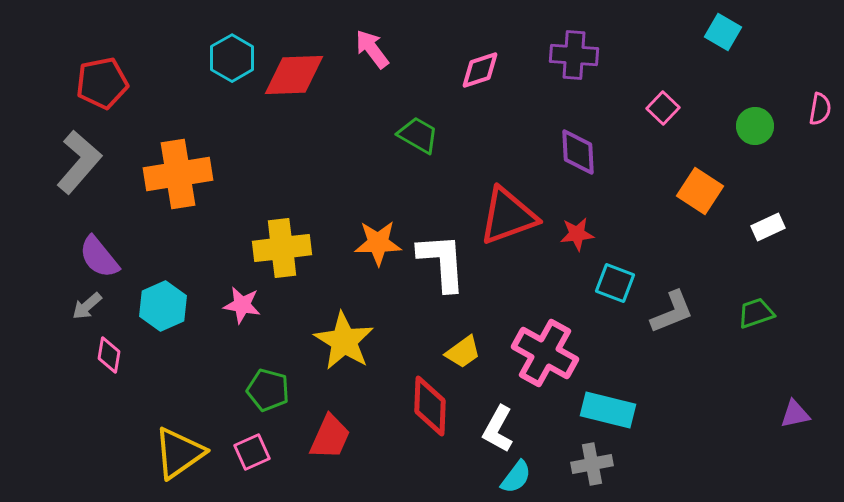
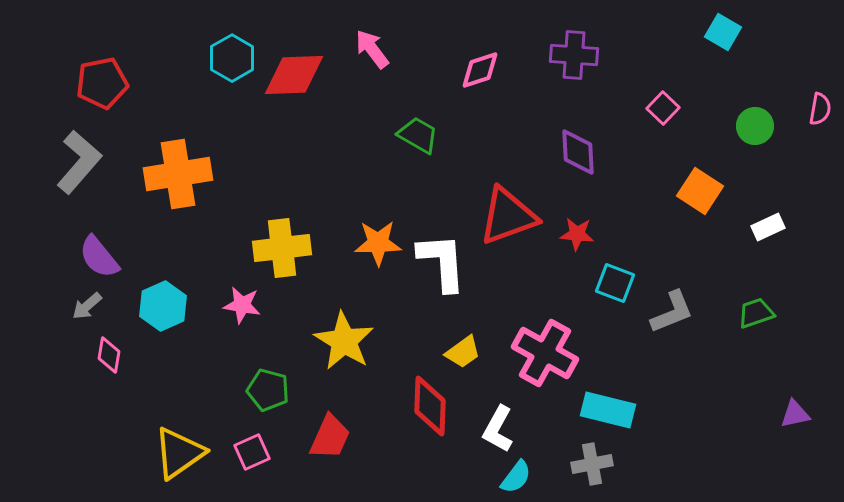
red star at (577, 234): rotated 12 degrees clockwise
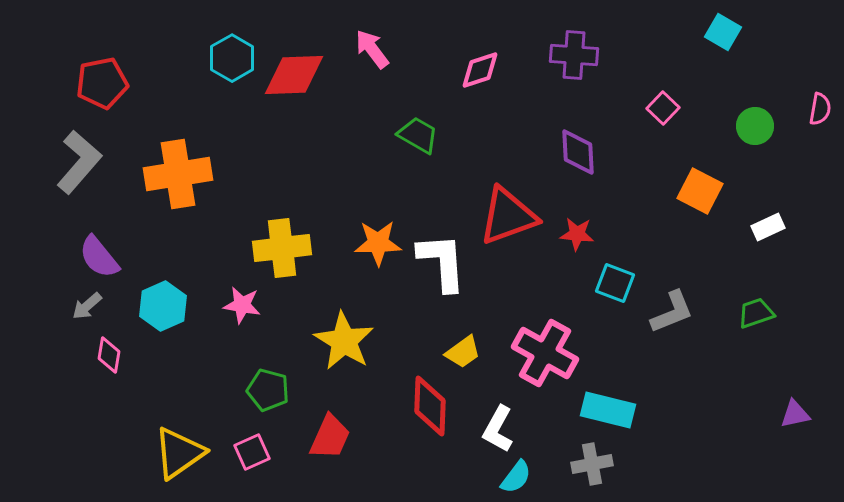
orange square at (700, 191): rotated 6 degrees counterclockwise
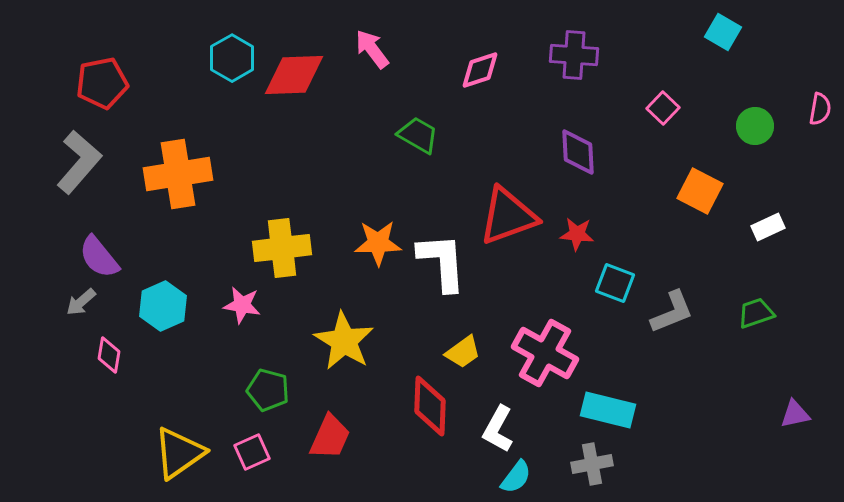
gray arrow at (87, 306): moved 6 px left, 4 px up
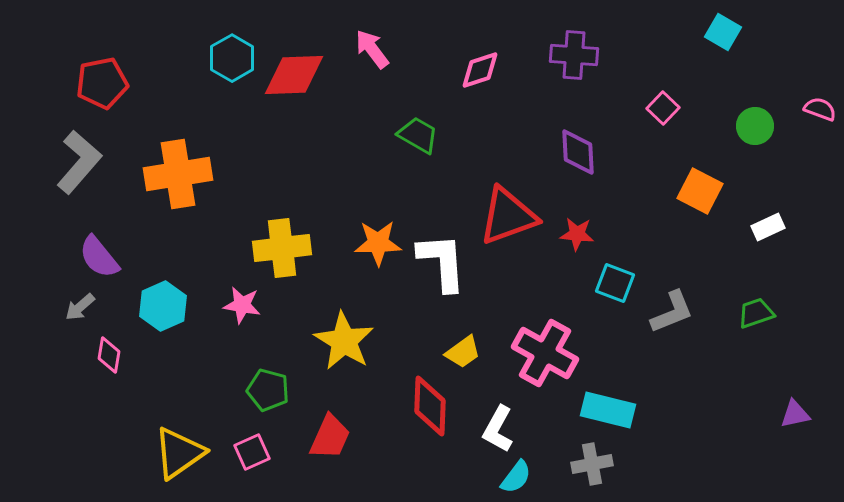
pink semicircle at (820, 109): rotated 80 degrees counterclockwise
gray arrow at (81, 302): moved 1 px left, 5 px down
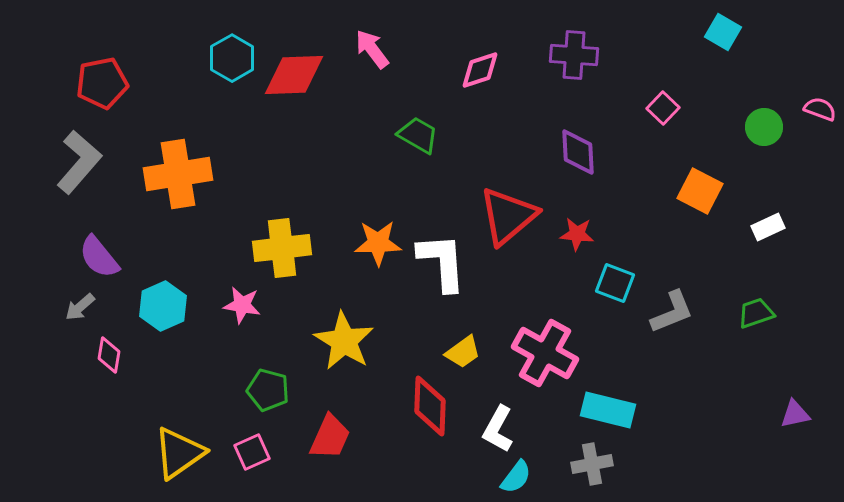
green circle at (755, 126): moved 9 px right, 1 px down
red triangle at (508, 216): rotated 20 degrees counterclockwise
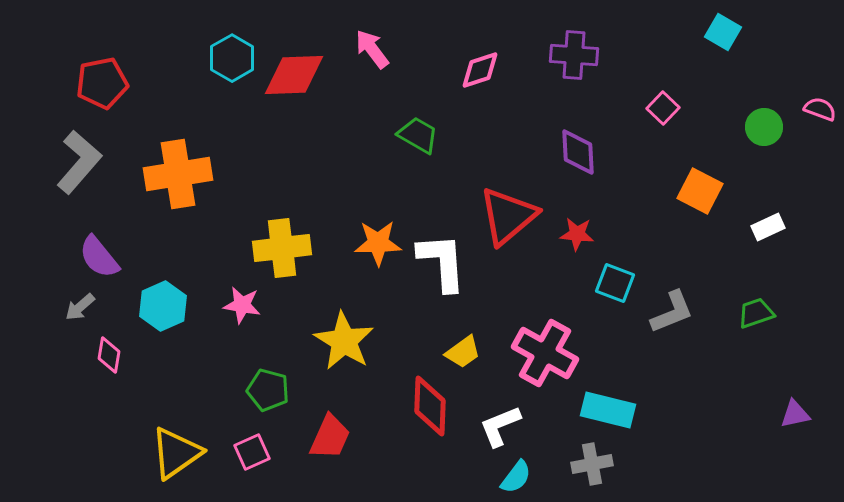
white L-shape at (498, 429): moved 2 px right, 3 px up; rotated 39 degrees clockwise
yellow triangle at (179, 453): moved 3 px left
